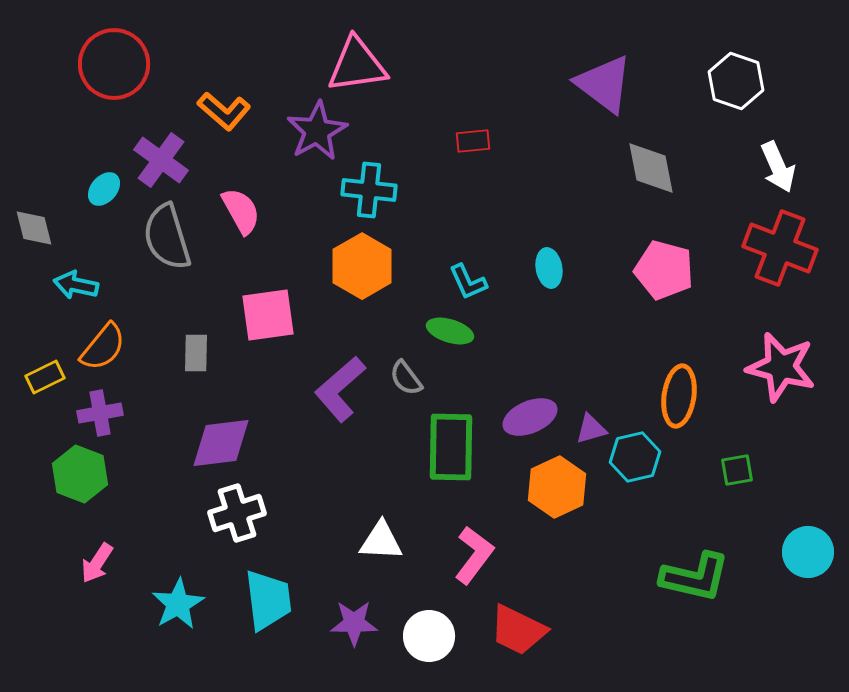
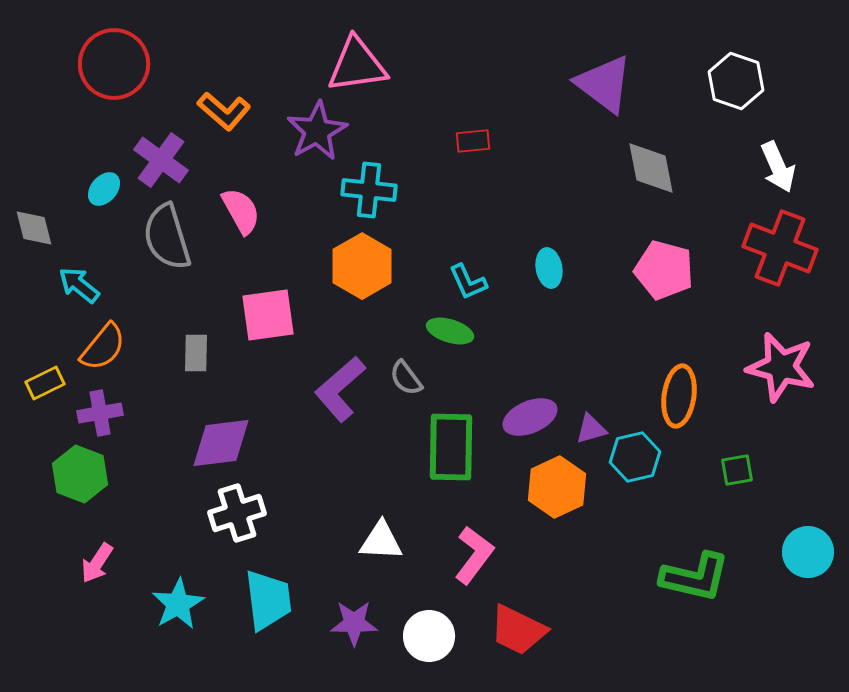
cyan arrow at (76, 285): moved 3 px right; rotated 27 degrees clockwise
yellow rectangle at (45, 377): moved 6 px down
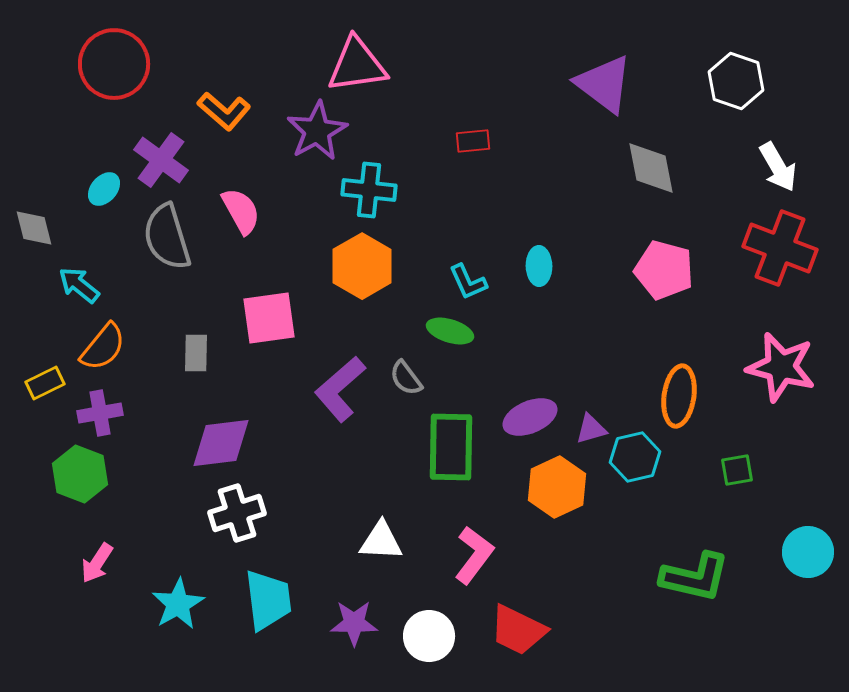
white arrow at (778, 167): rotated 6 degrees counterclockwise
cyan ellipse at (549, 268): moved 10 px left, 2 px up; rotated 9 degrees clockwise
pink square at (268, 315): moved 1 px right, 3 px down
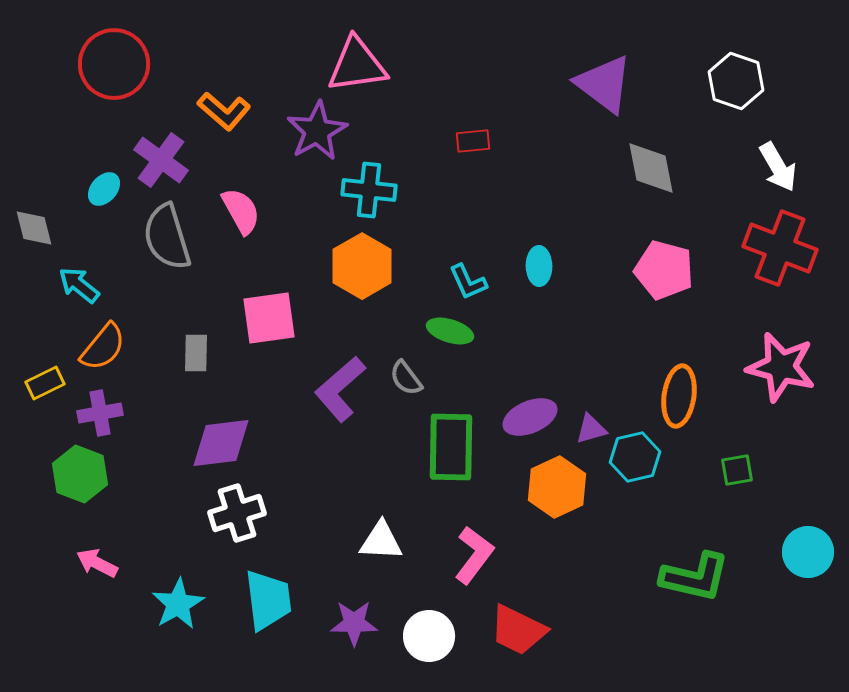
pink arrow at (97, 563): rotated 84 degrees clockwise
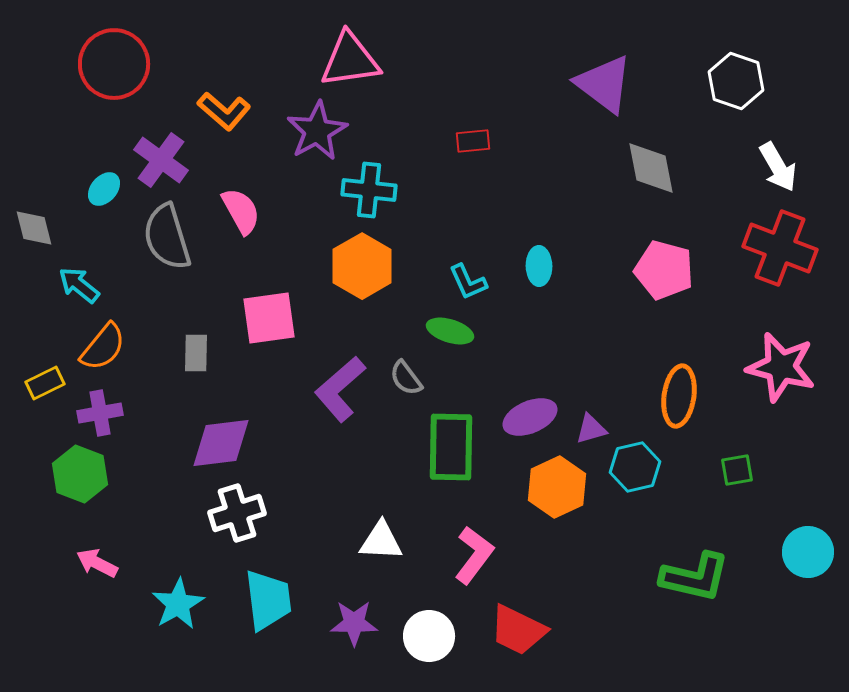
pink triangle at (357, 65): moved 7 px left, 5 px up
cyan hexagon at (635, 457): moved 10 px down
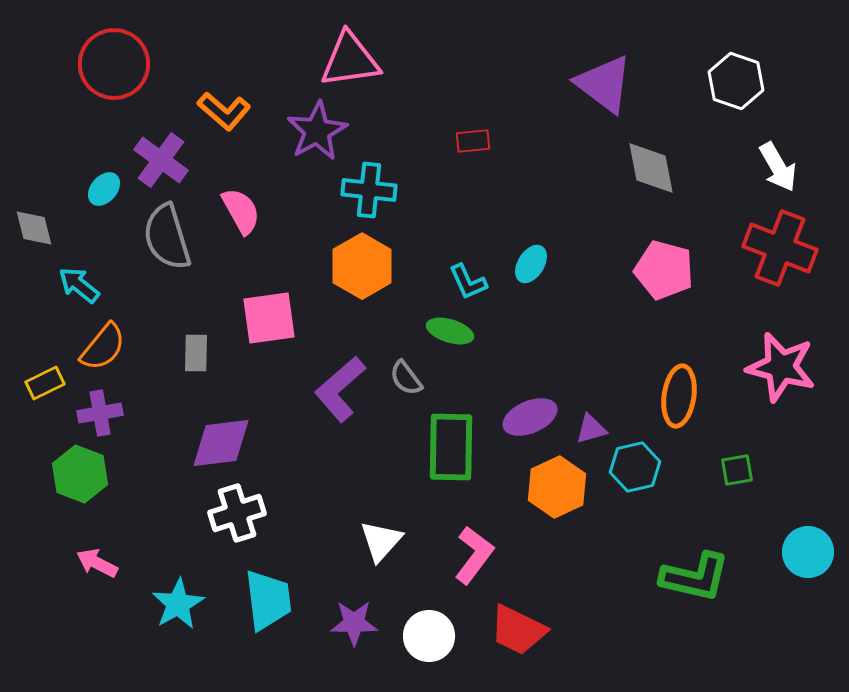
cyan ellipse at (539, 266): moved 8 px left, 2 px up; rotated 33 degrees clockwise
white triangle at (381, 541): rotated 51 degrees counterclockwise
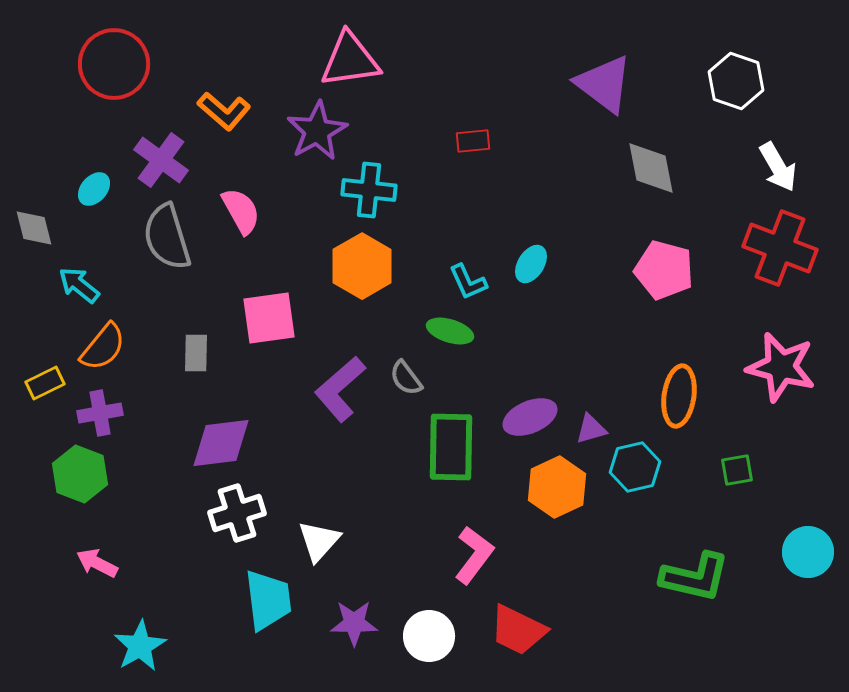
cyan ellipse at (104, 189): moved 10 px left
white triangle at (381, 541): moved 62 px left
cyan star at (178, 604): moved 38 px left, 42 px down
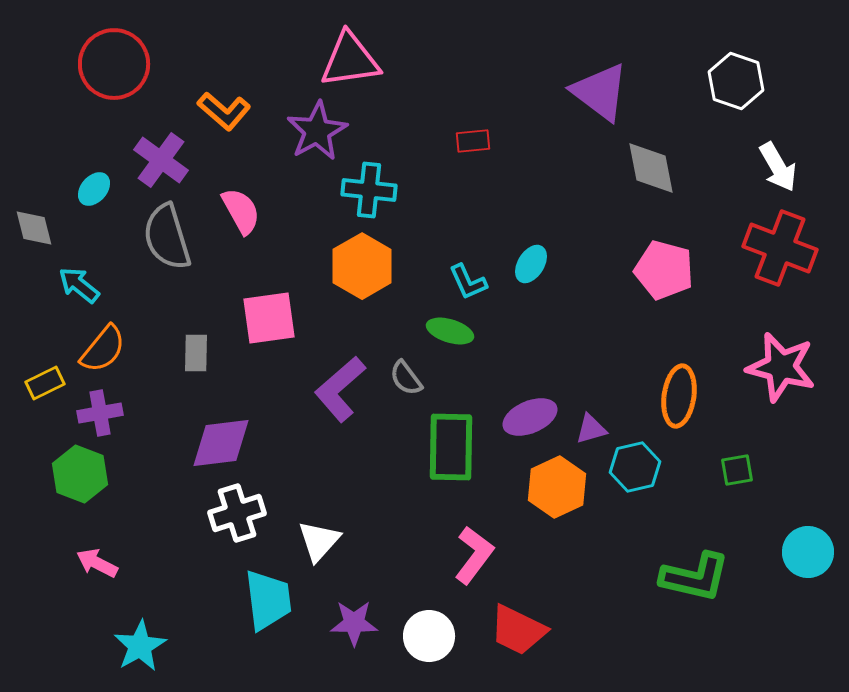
purple triangle at (604, 84): moved 4 px left, 8 px down
orange semicircle at (103, 347): moved 2 px down
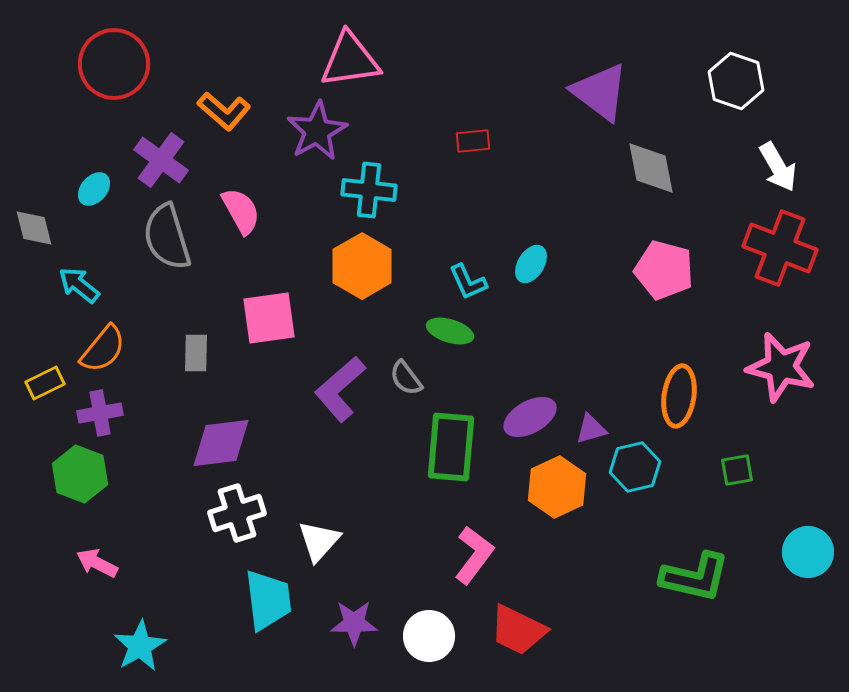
purple ellipse at (530, 417): rotated 6 degrees counterclockwise
green rectangle at (451, 447): rotated 4 degrees clockwise
